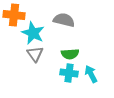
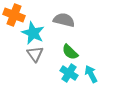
orange cross: rotated 15 degrees clockwise
green semicircle: moved 2 px up; rotated 48 degrees clockwise
cyan cross: rotated 24 degrees clockwise
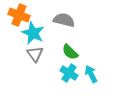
orange cross: moved 5 px right
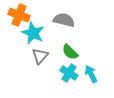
gray triangle: moved 5 px right, 2 px down; rotated 18 degrees clockwise
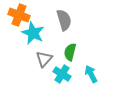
gray semicircle: rotated 60 degrees clockwise
green semicircle: rotated 60 degrees clockwise
gray triangle: moved 4 px right, 3 px down
cyan cross: moved 7 px left, 1 px down
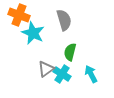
gray triangle: moved 2 px right, 10 px down; rotated 12 degrees clockwise
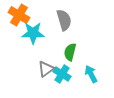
orange cross: rotated 10 degrees clockwise
cyan star: rotated 25 degrees counterclockwise
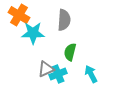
gray semicircle: rotated 20 degrees clockwise
gray triangle: rotated 12 degrees clockwise
cyan cross: moved 4 px left; rotated 36 degrees clockwise
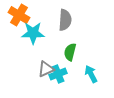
gray semicircle: moved 1 px right
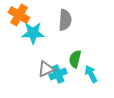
green semicircle: moved 5 px right, 7 px down
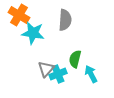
cyan star: rotated 10 degrees clockwise
gray triangle: rotated 24 degrees counterclockwise
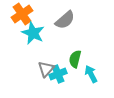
orange cross: moved 3 px right, 1 px up; rotated 25 degrees clockwise
gray semicircle: rotated 45 degrees clockwise
cyan star: rotated 15 degrees clockwise
